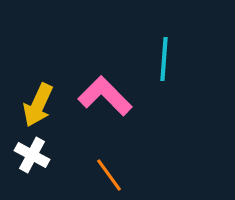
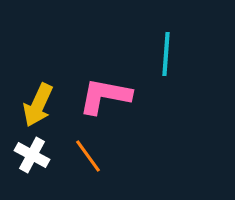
cyan line: moved 2 px right, 5 px up
pink L-shape: rotated 34 degrees counterclockwise
orange line: moved 21 px left, 19 px up
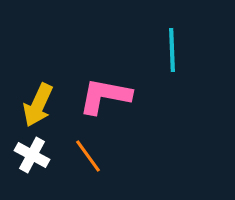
cyan line: moved 6 px right, 4 px up; rotated 6 degrees counterclockwise
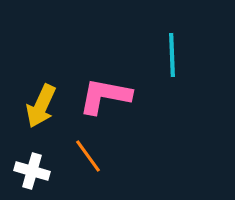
cyan line: moved 5 px down
yellow arrow: moved 3 px right, 1 px down
white cross: moved 16 px down; rotated 12 degrees counterclockwise
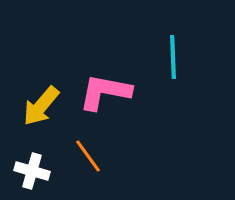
cyan line: moved 1 px right, 2 px down
pink L-shape: moved 4 px up
yellow arrow: rotated 15 degrees clockwise
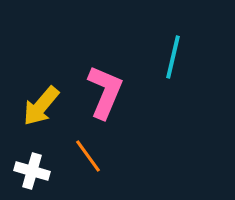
cyan line: rotated 15 degrees clockwise
pink L-shape: rotated 102 degrees clockwise
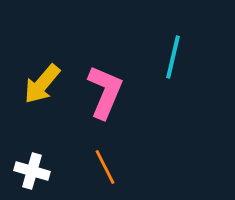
yellow arrow: moved 1 px right, 22 px up
orange line: moved 17 px right, 11 px down; rotated 9 degrees clockwise
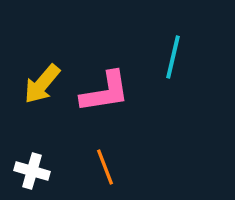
pink L-shape: rotated 58 degrees clockwise
orange line: rotated 6 degrees clockwise
